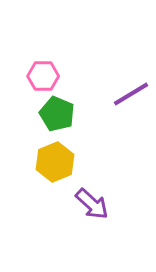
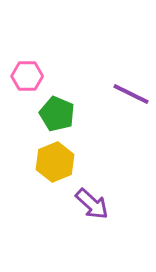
pink hexagon: moved 16 px left
purple line: rotated 57 degrees clockwise
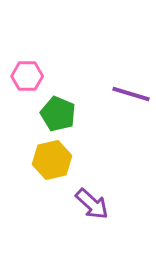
purple line: rotated 9 degrees counterclockwise
green pentagon: moved 1 px right
yellow hexagon: moved 3 px left, 2 px up; rotated 9 degrees clockwise
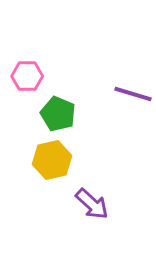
purple line: moved 2 px right
